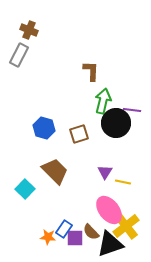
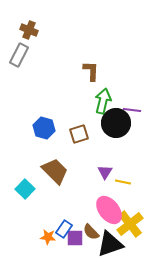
yellow cross: moved 4 px right, 2 px up
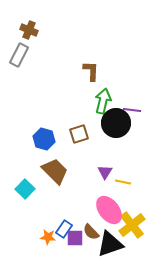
blue hexagon: moved 11 px down
yellow cross: moved 2 px right, 1 px down
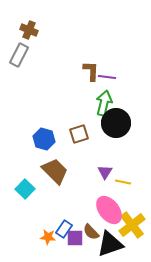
green arrow: moved 1 px right, 2 px down
purple line: moved 25 px left, 33 px up
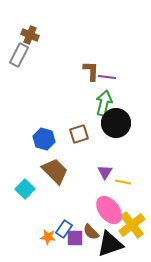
brown cross: moved 1 px right, 5 px down
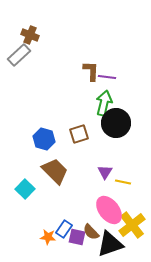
gray rectangle: rotated 20 degrees clockwise
purple square: moved 2 px right, 1 px up; rotated 12 degrees clockwise
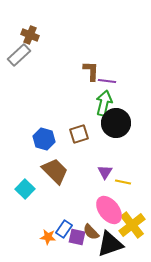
purple line: moved 4 px down
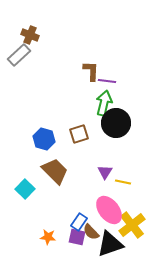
blue rectangle: moved 15 px right, 7 px up
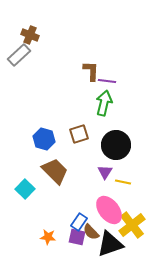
black circle: moved 22 px down
